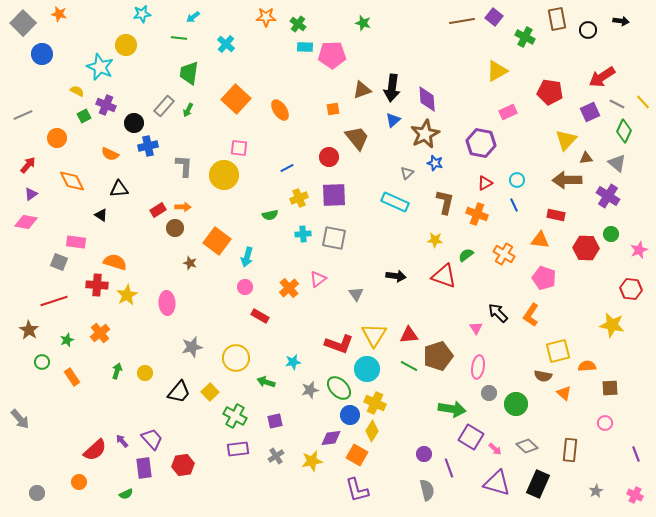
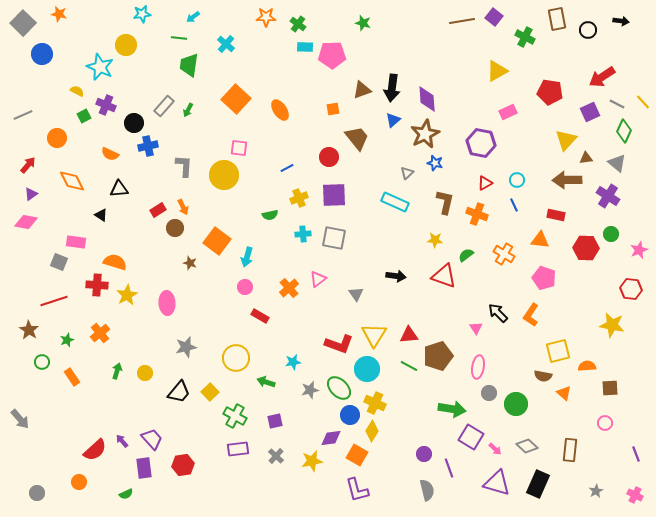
green trapezoid at (189, 73): moved 8 px up
orange arrow at (183, 207): rotated 63 degrees clockwise
gray star at (192, 347): moved 6 px left
gray cross at (276, 456): rotated 14 degrees counterclockwise
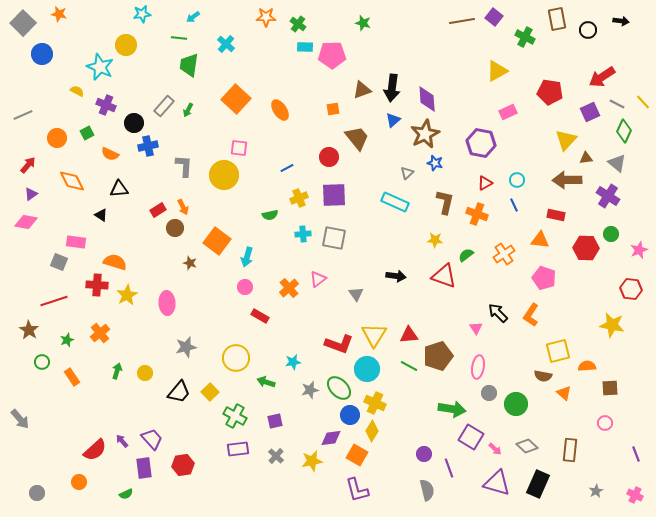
green square at (84, 116): moved 3 px right, 17 px down
orange cross at (504, 254): rotated 25 degrees clockwise
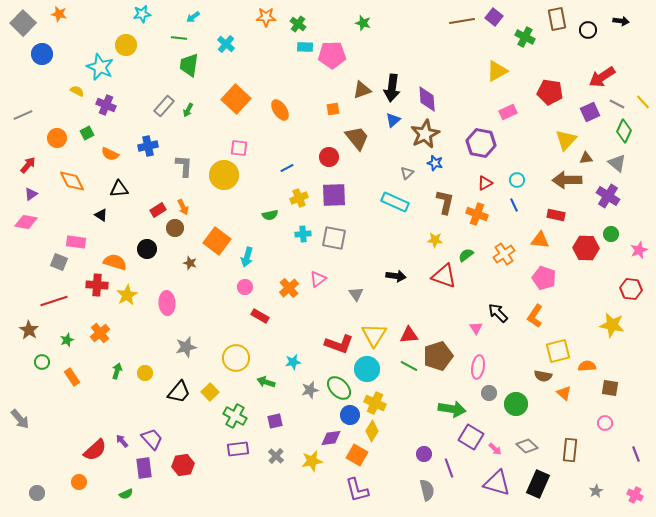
black circle at (134, 123): moved 13 px right, 126 px down
orange L-shape at (531, 315): moved 4 px right, 1 px down
brown square at (610, 388): rotated 12 degrees clockwise
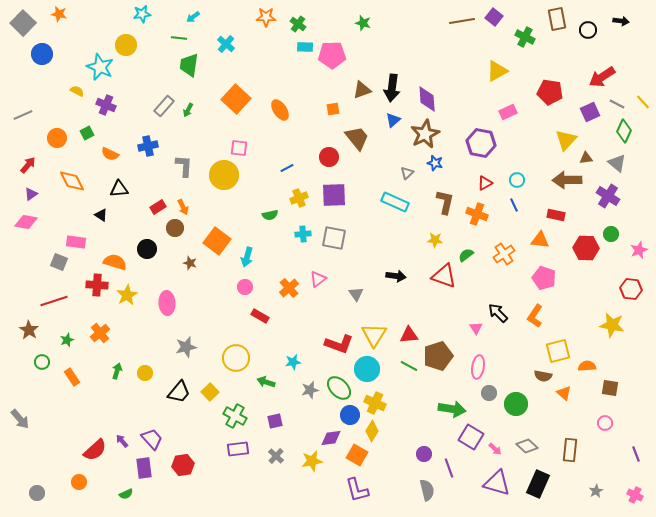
red rectangle at (158, 210): moved 3 px up
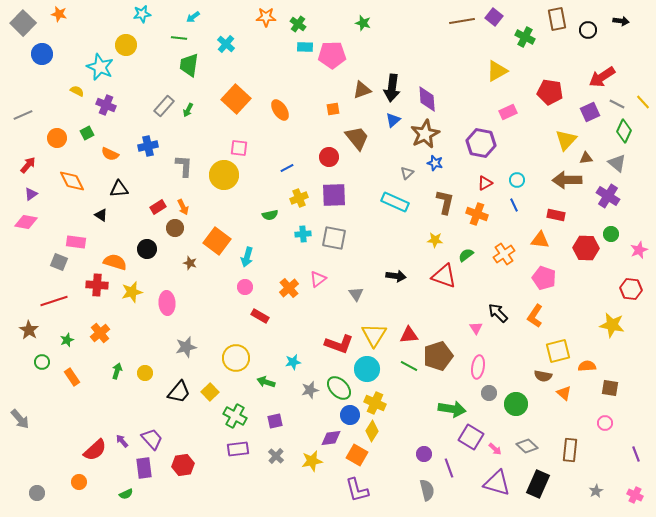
yellow star at (127, 295): moved 5 px right, 3 px up; rotated 15 degrees clockwise
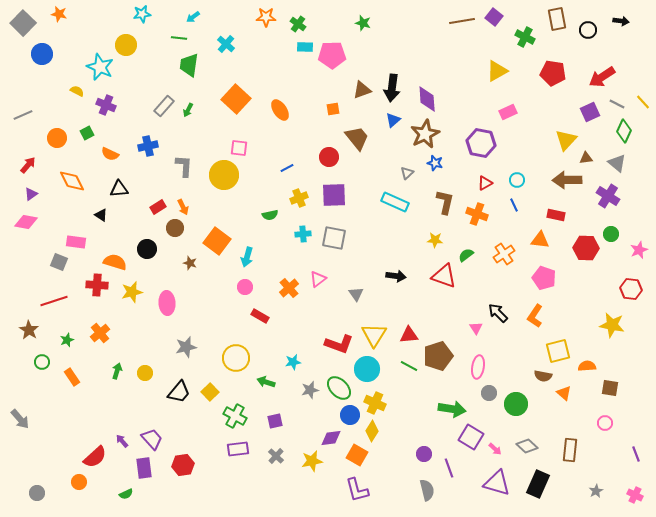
red pentagon at (550, 92): moved 3 px right, 19 px up
red semicircle at (95, 450): moved 7 px down
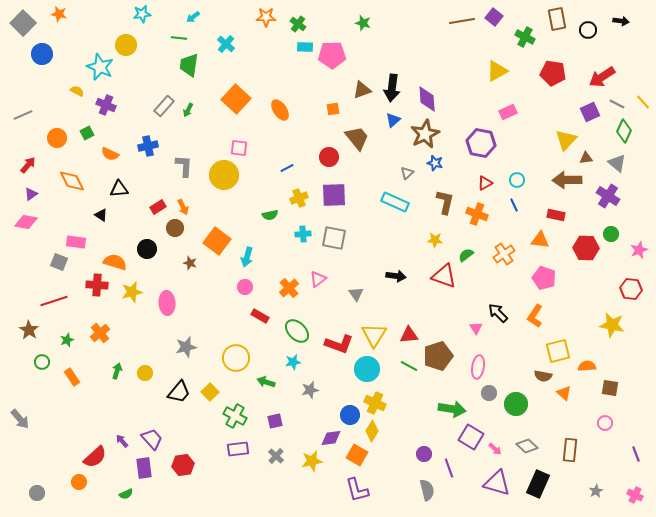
green ellipse at (339, 388): moved 42 px left, 57 px up
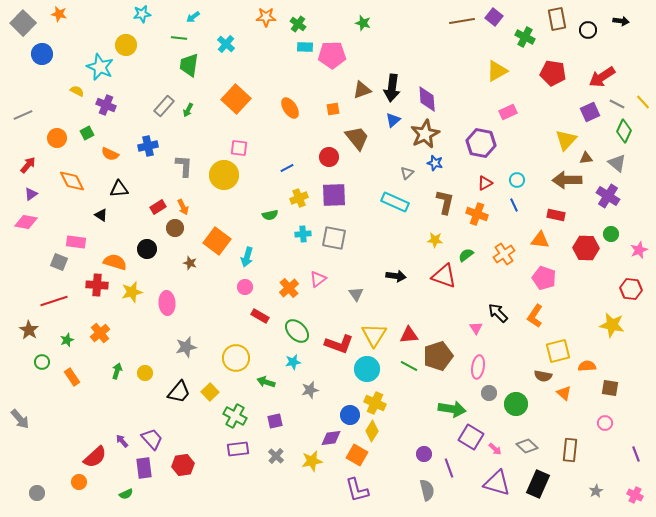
orange ellipse at (280, 110): moved 10 px right, 2 px up
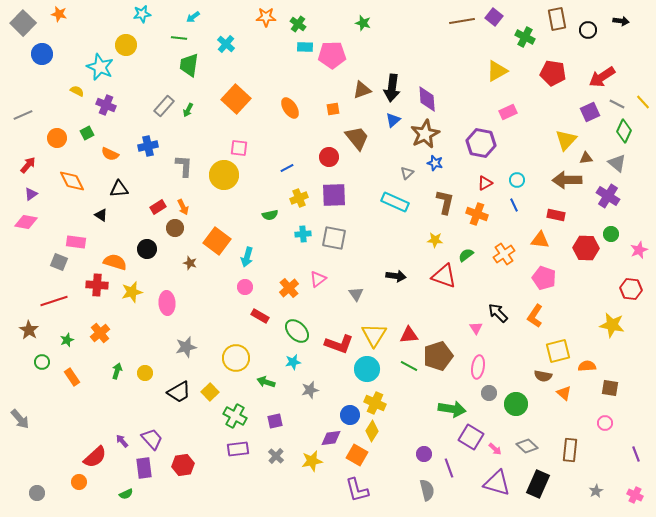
black trapezoid at (179, 392): rotated 20 degrees clockwise
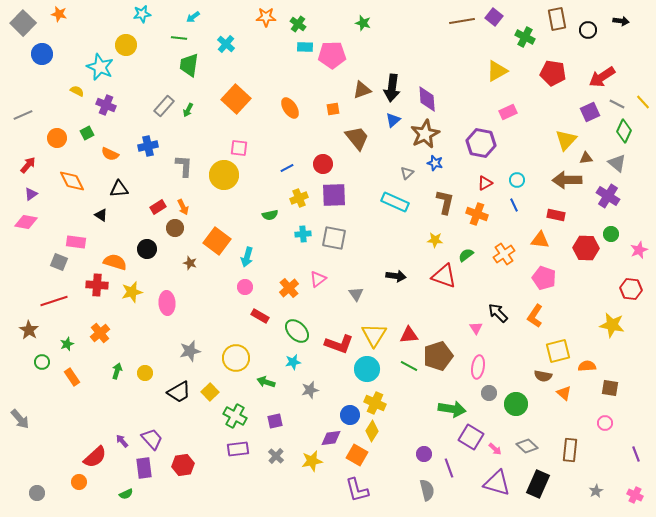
red circle at (329, 157): moved 6 px left, 7 px down
green star at (67, 340): moved 4 px down
gray star at (186, 347): moved 4 px right, 4 px down
